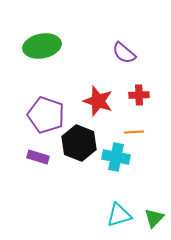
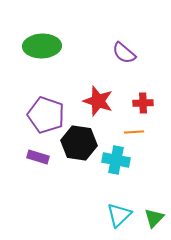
green ellipse: rotated 9 degrees clockwise
red cross: moved 4 px right, 8 px down
black hexagon: rotated 12 degrees counterclockwise
cyan cross: moved 3 px down
cyan triangle: rotated 28 degrees counterclockwise
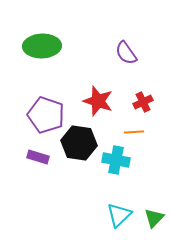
purple semicircle: moved 2 px right; rotated 15 degrees clockwise
red cross: moved 1 px up; rotated 24 degrees counterclockwise
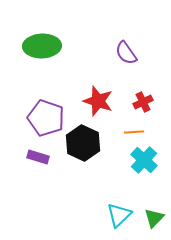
purple pentagon: moved 3 px down
black hexagon: moved 4 px right; rotated 16 degrees clockwise
cyan cross: moved 28 px right; rotated 32 degrees clockwise
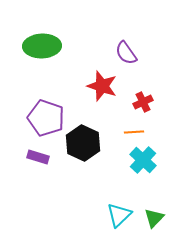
red star: moved 4 px right, 15 px up
cyan cross: moved 1 px left
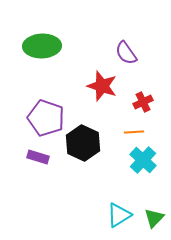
cyan triangle: rotated 12 degrees clockwise
